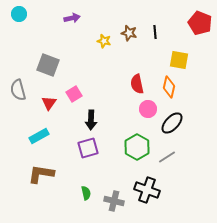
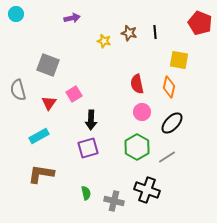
cyan circle: moved 3 px left
pink circle: moved 6 px left, 3 px down
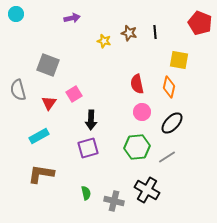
green hexagon: rotated 25 degrees clockwise
black cross: rotated 10 degrees clockwise
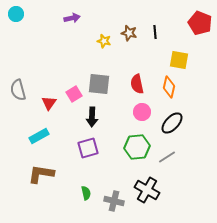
gray square: moved 51 px right, 19 px down; rotated 15 degrees counterclockwise
black arrow: moved 1 px right, 3 px up
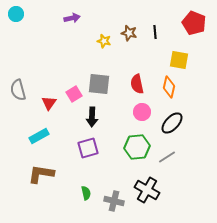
red pentagon: moved 6 px left
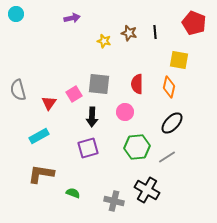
red semicircle: rotated 12 degrees clockwise
pink circle: moved 17 px left
green semicircle: moved 13 px left; rotated 56 degrees counterclockwise
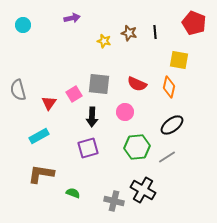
cyan circle: moved 7 px right, 11 px down
red semicircle: rotated 66 degrees counterclockwise
black ellipse: moved 2 px down; rotated 10 degrees clockwise
black cross: moved 4 px left
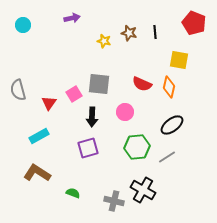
red semicircle: moved 5 px right
brown L-shape: moved 4 px left, 1 px up; rotated 24 degrees clockwise
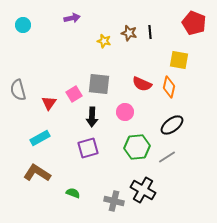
black line: moved 5 px left
cyan rectangle: moved 1 px right, 2 px down
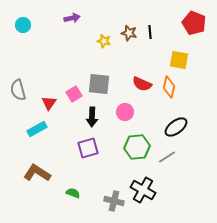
black ellipse: moved 4 px right, 2 px down
cyan rectangle: moved 3 px left, 9 px up
